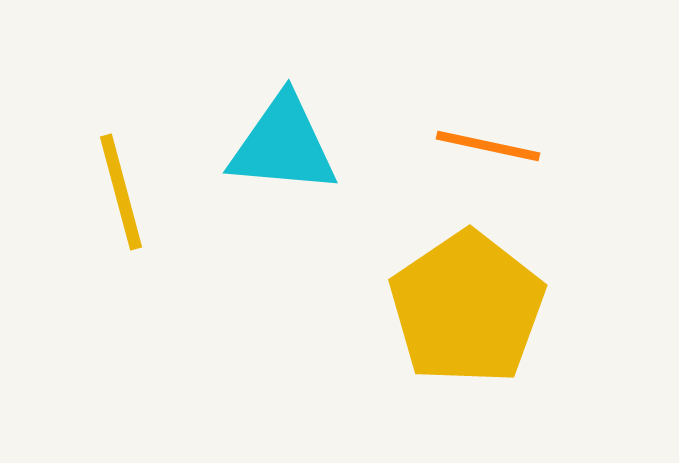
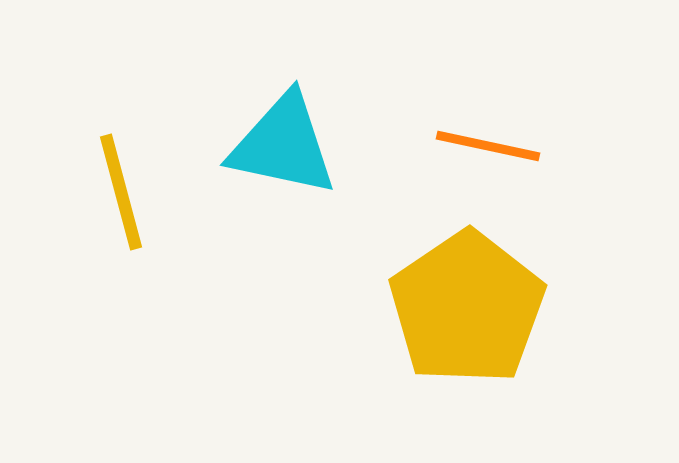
cyan triangle: rotated 7 degrees clockwise
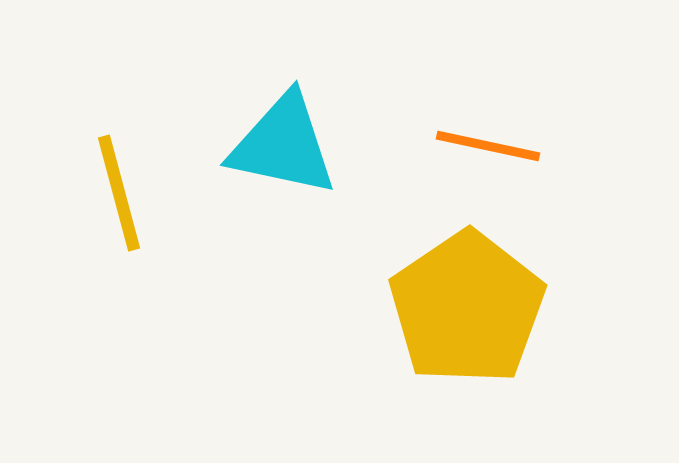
yellow line: moved 2 px left, 1 px down
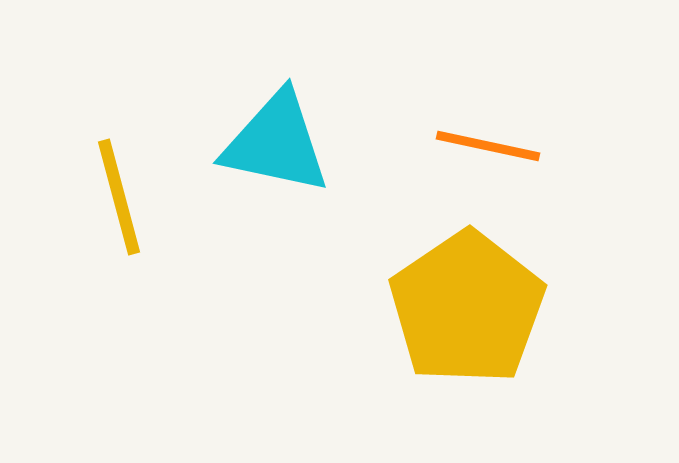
cyan triangle: moved 7 px left, 2 px up
yellow line: moved 4 px down
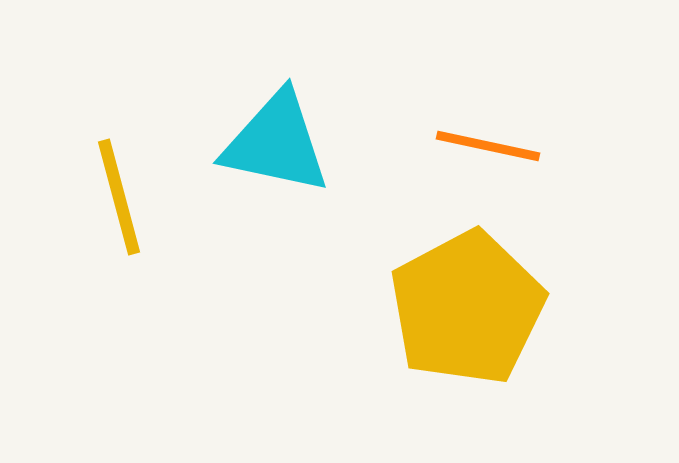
yellow pentagon: rotated 6 degrees clockwise
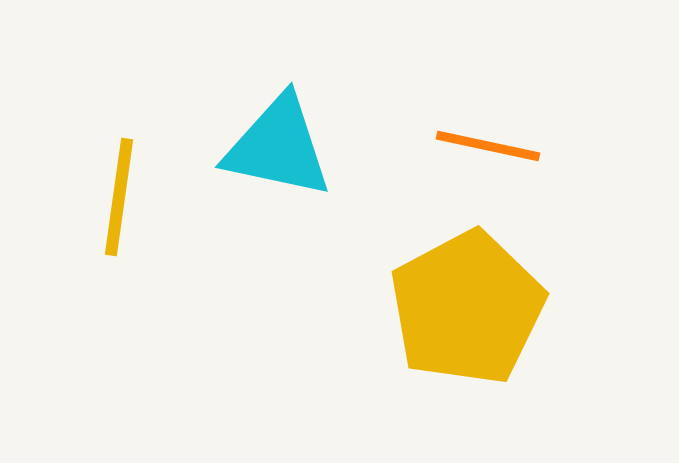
cyan triangle: moved 2 px right, 4 px down
yellow line: rotated 23 degrees clockwise
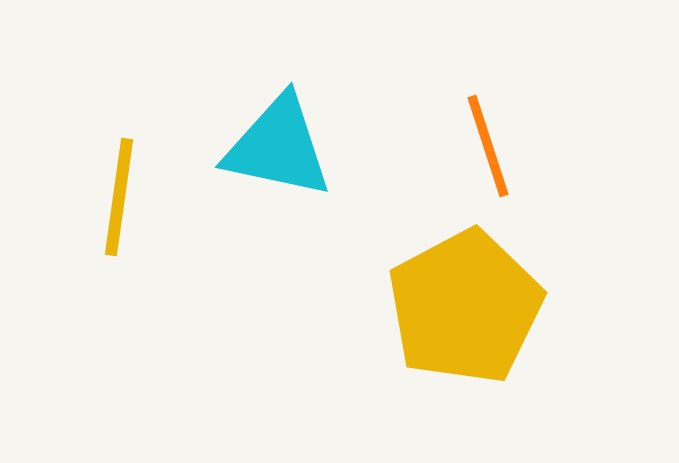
orange line: rotated 60 degrees clockwise
yellow pentagon: moved 2 px left, 1 px up
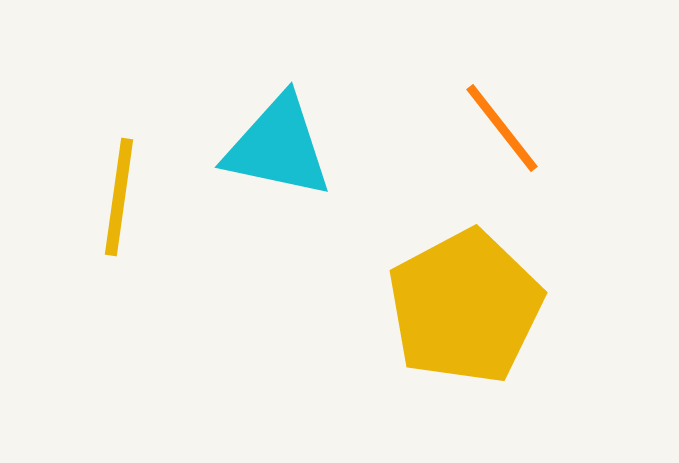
orange line: moved 14 px right, 18 px up; rotated 20 degrees counterclockwise
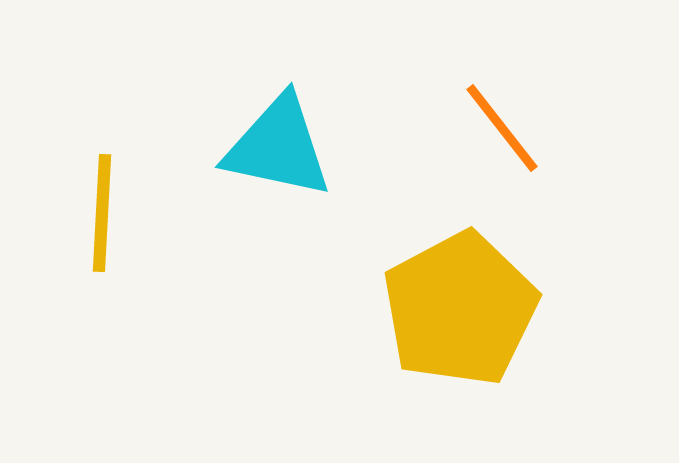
yellow line: moved 17 px left, 16 px down; rotated 5 degrees counterclockwise
yellow pentagon: moved 5 px left, 2 px down
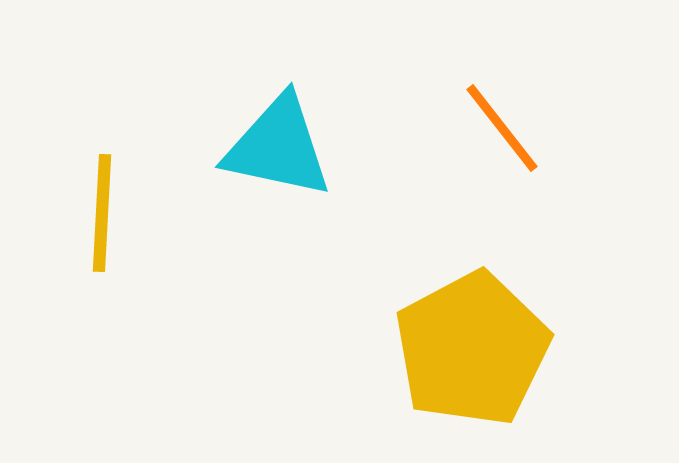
yellow pentagon: moved 12 px right, 40 px down
